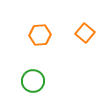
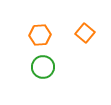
green circle: moved 10 px right, 14 px up
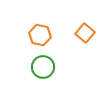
orange hexagon: rotated 15 degrees clockwise
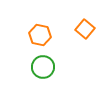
orange square: moved 4 px up
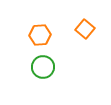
orange hexagon: rotated 15 degrees counterclockwise
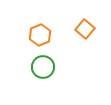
orange hexagon: rotated 20 degrees counterclockwise
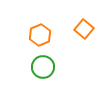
orange square: moved 1 px left
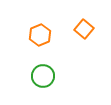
green circle: moved 9 px down
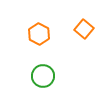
orange hexagon: moved 1 px left, 1 px up; rotated 10 degrees counterclockwise
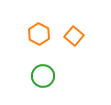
orange square: moved 10 px left, 7 px down
